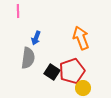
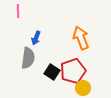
red pentagon: moved 1 px right
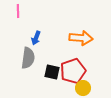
orange arrow: rotated 115 degrees clockwise
black square: rotated 21 degrees counterclockwise
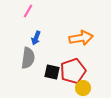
pink line: moved 10 px right; rotated 32 degrees clockwise
orange arrow: rotated 15 degrees counterclockwise
